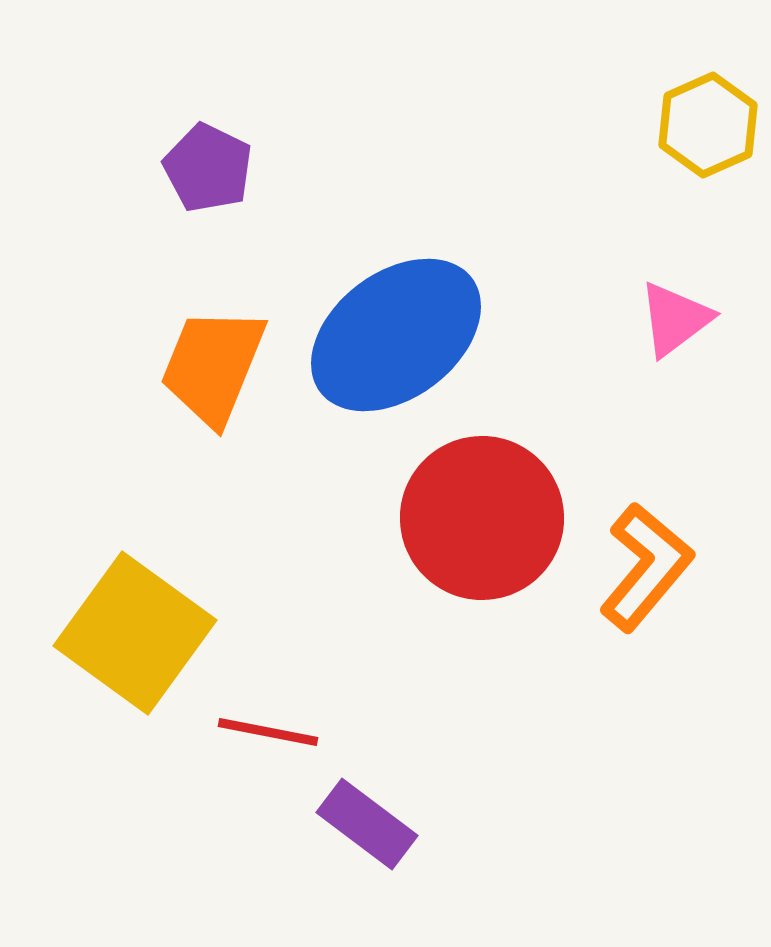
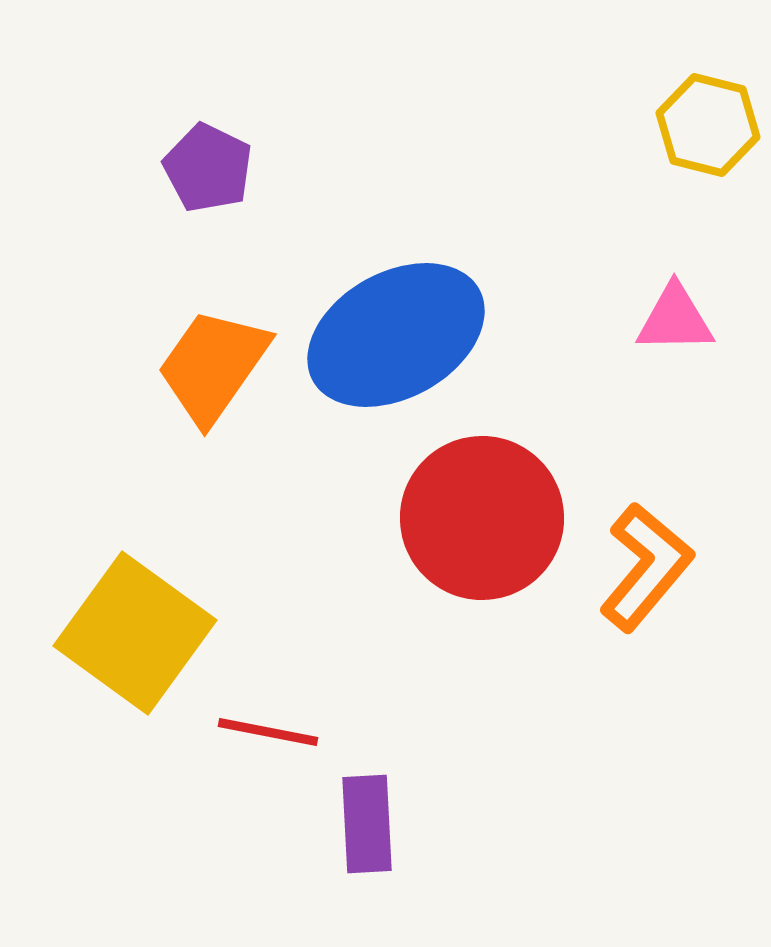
yellow hexagon: rotated 22 degrees counterclockwise
pink triangle: rotated 36 degrees clockwise
blue ellipse: rotated 8 degrees clockwise
orange trapezoid: rotated 13 degrees clockwise
purple rectangle: rotated 50 degrees clockwise
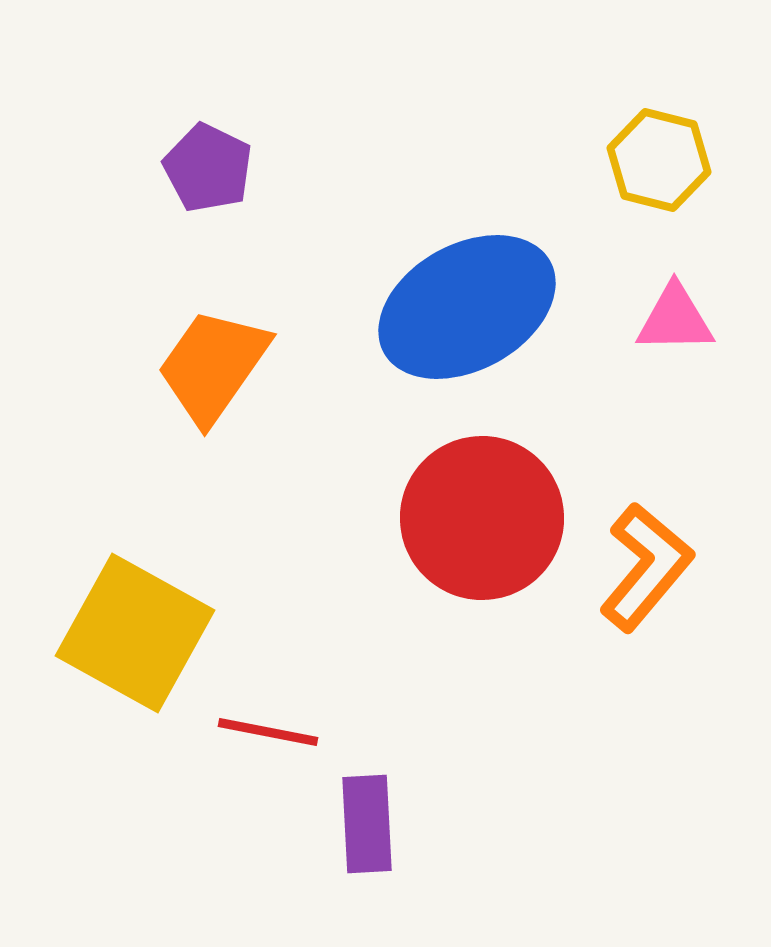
yellow hexagon: moved 49 px left, 35 px down
blue ellipse: moved 71 px right, 28 px up
yellow square: rotated 7 degrees counterclockwise
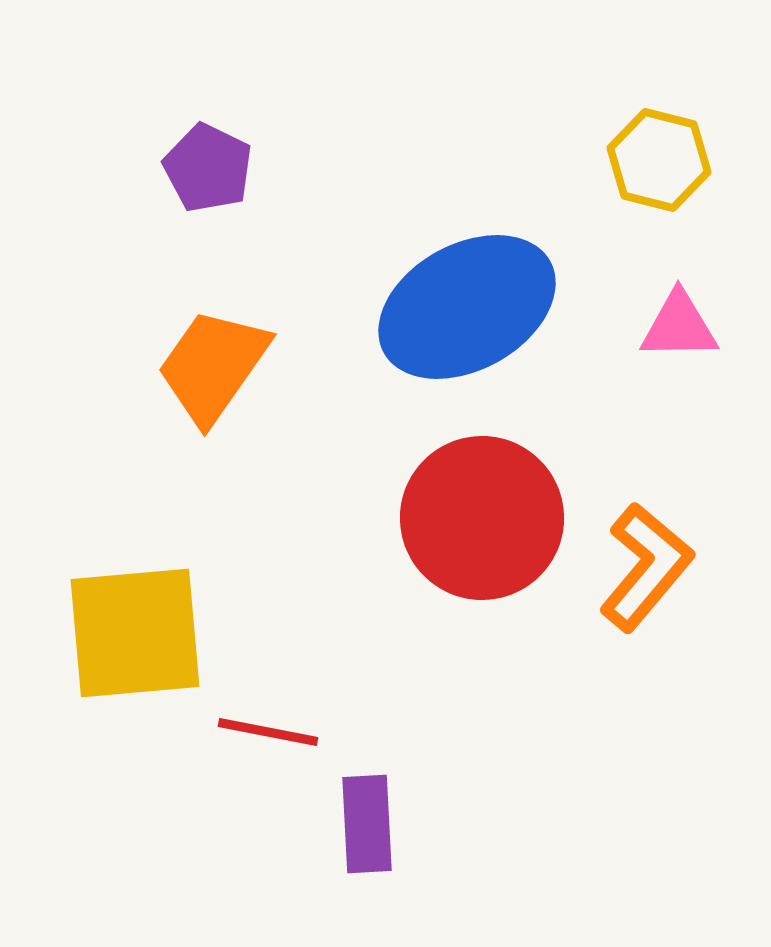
pink triangle: moved 4 px right, 7 px down
yellow square: rotated 34 degrees counterclockwise
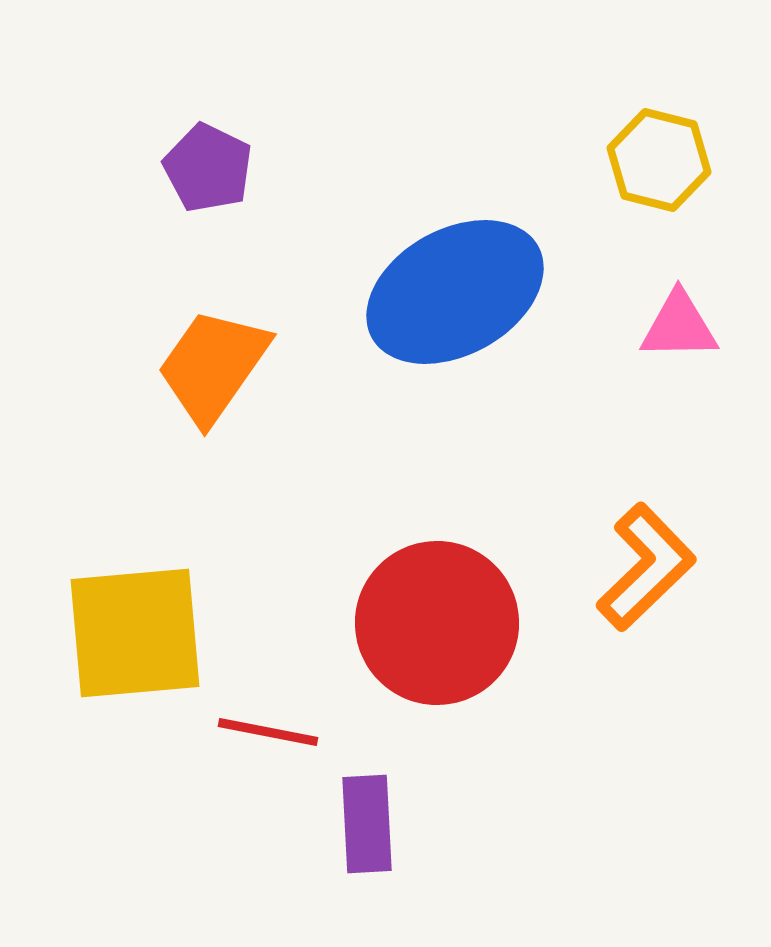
blue ellipse: moved 12 px left, 15 px up
red circle: moved 45 px left, 105 px down
orange L-shape: rotated 6 degrees clockwise
